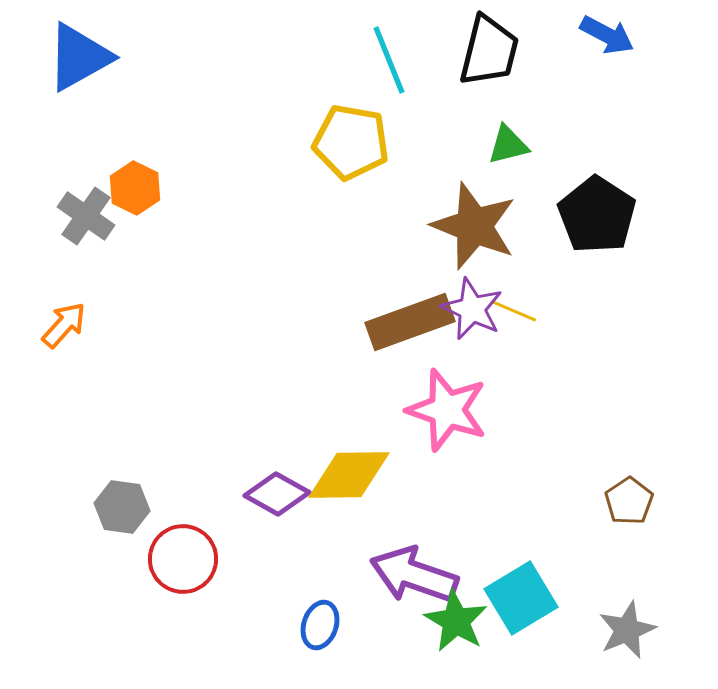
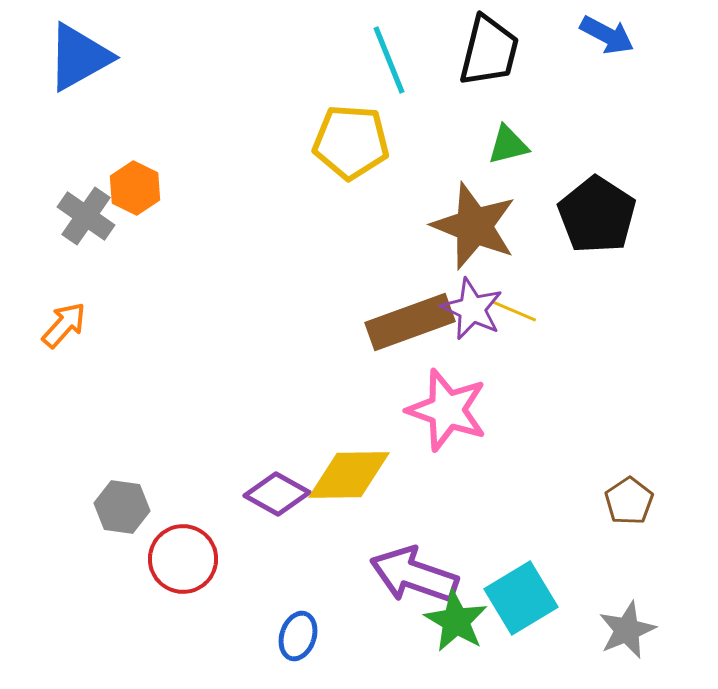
yellow pentagon: rotated 6 degrees counterclockwise
blue ellipse: moved 22 px left, 11 px down
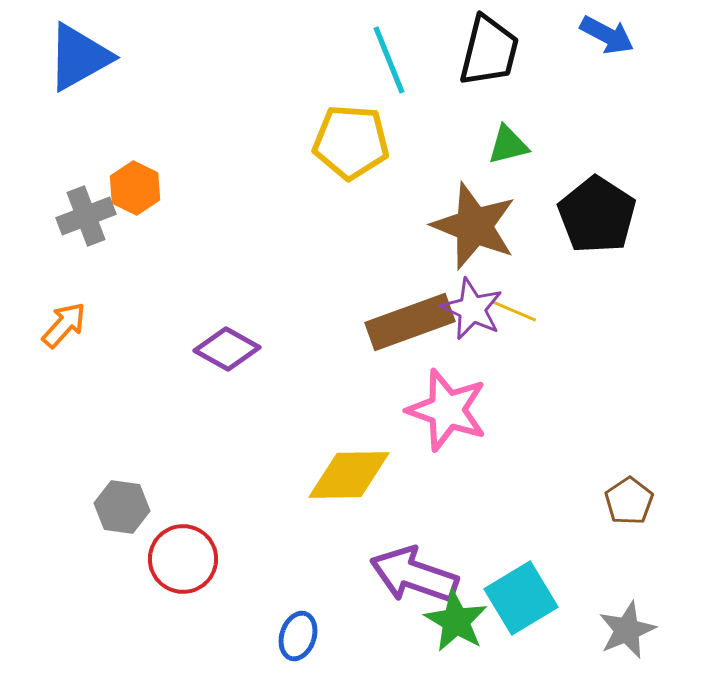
gray cross: rotated 34 degrees clockwise
purple diamond: moved 50 px left, 145 px up
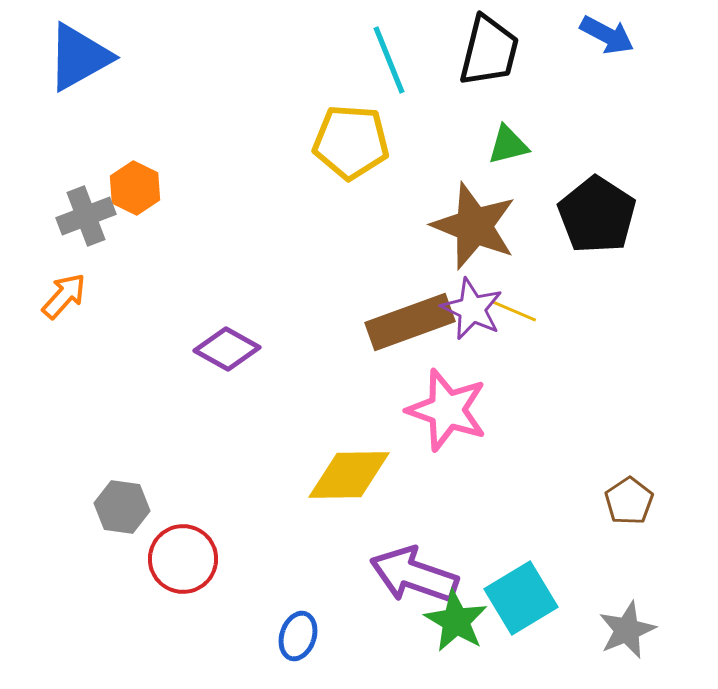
orange arrow: moved 29 px up
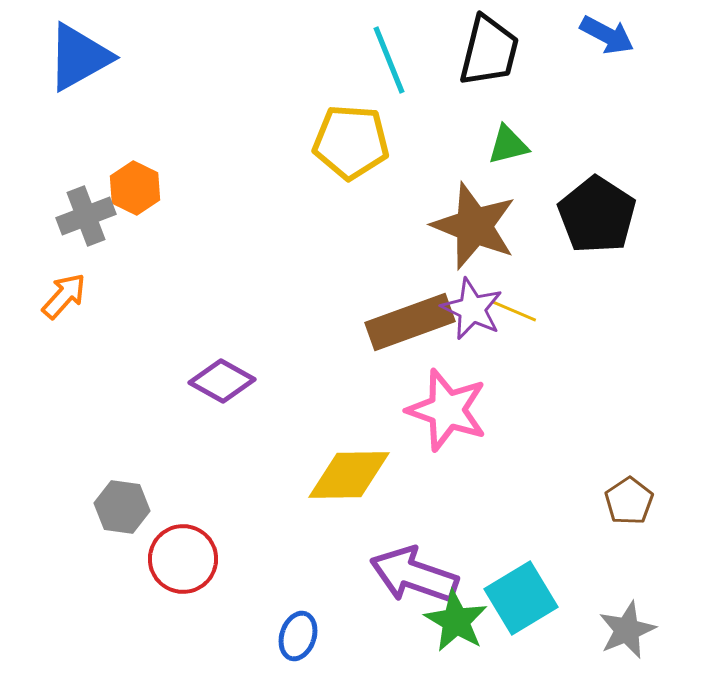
purple diamond: moved 5 px left, 32 px down
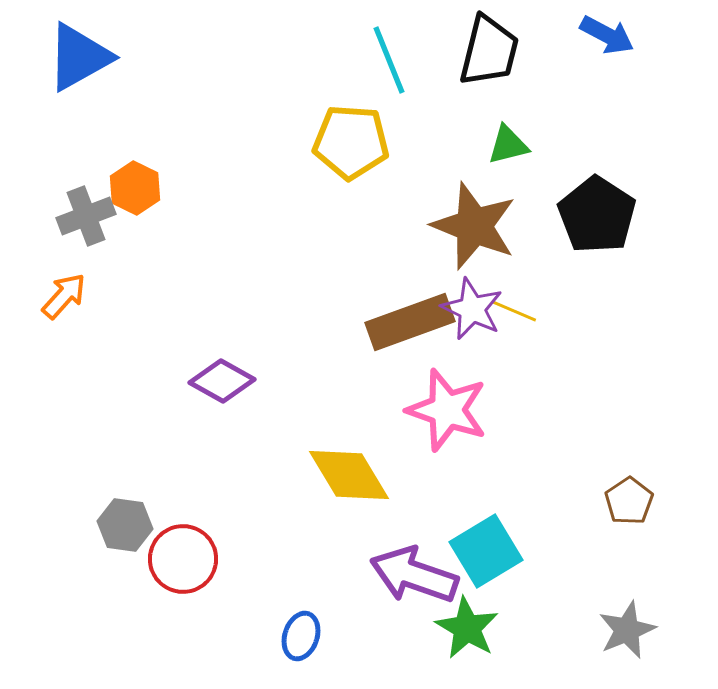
yellow diamond: rotated 60 degrees clockwise
gray hexagon: moved 3 px right, 18 px down
cyan square: moved 35 px left, 47 px up
green star: moved 11 px right, 7 px down
blue ellipse: moved 3 px right
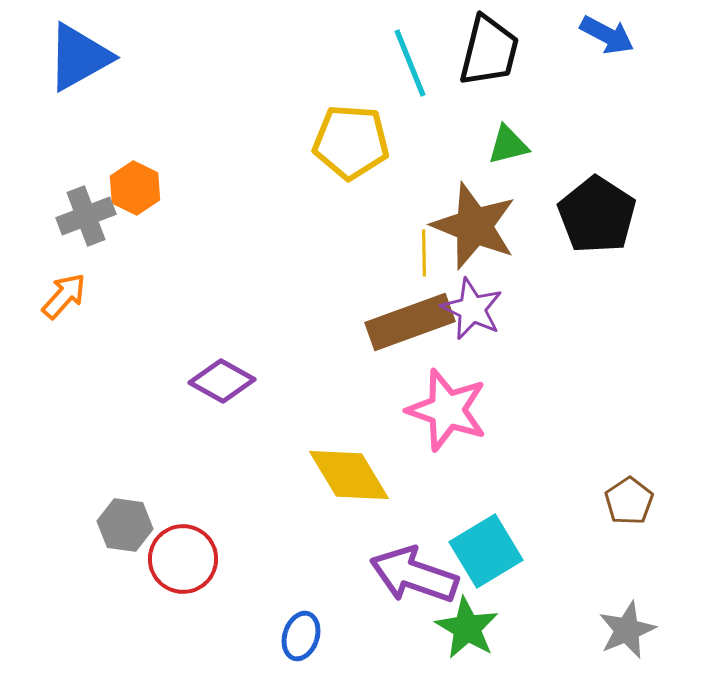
cyan line: moved 21 px right, 3 px down
yellow line: moved 90 px left, 58 px up; rotated 66 degrees clockwise
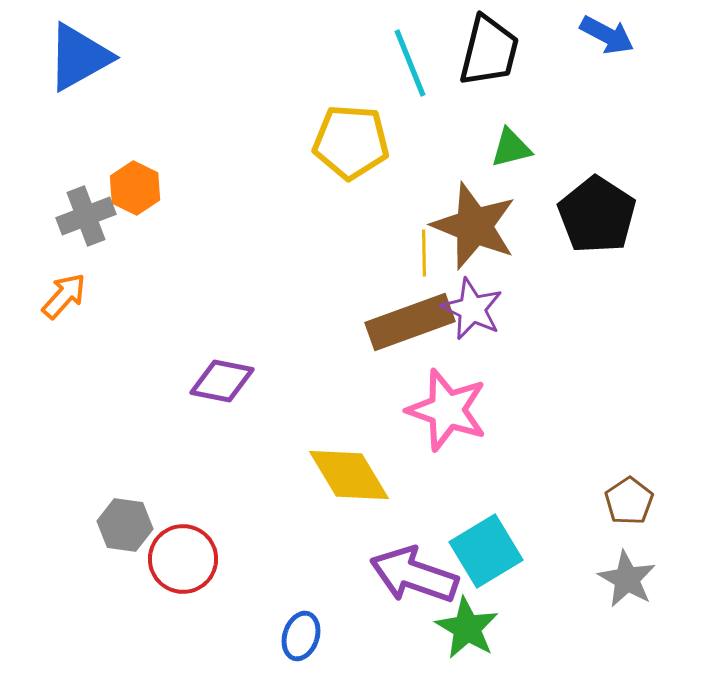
green triangle: moved 3 px right, 3 px down
purple diamond: rotated 18 degrees counterclockwise
gray star: moved 51 px up; rotated 20 degrees counterclockwise
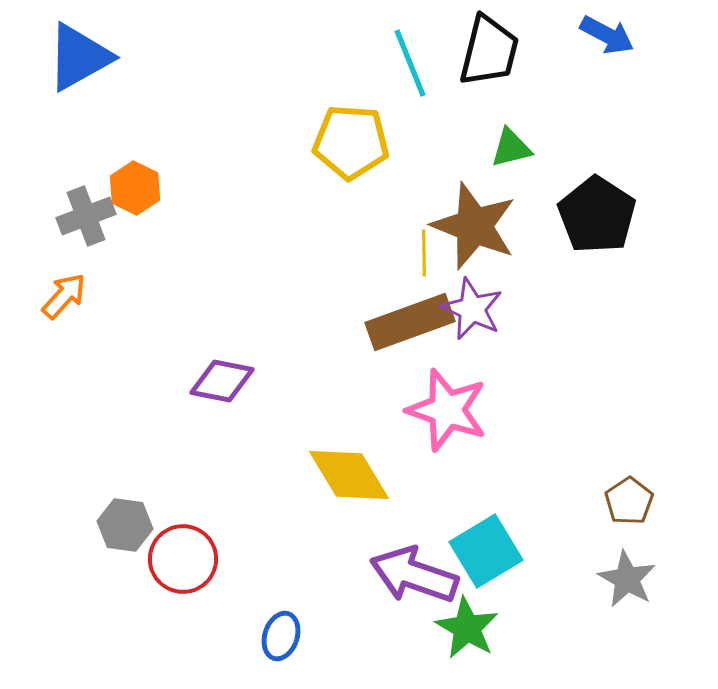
blue ellipse: moved 20 px left
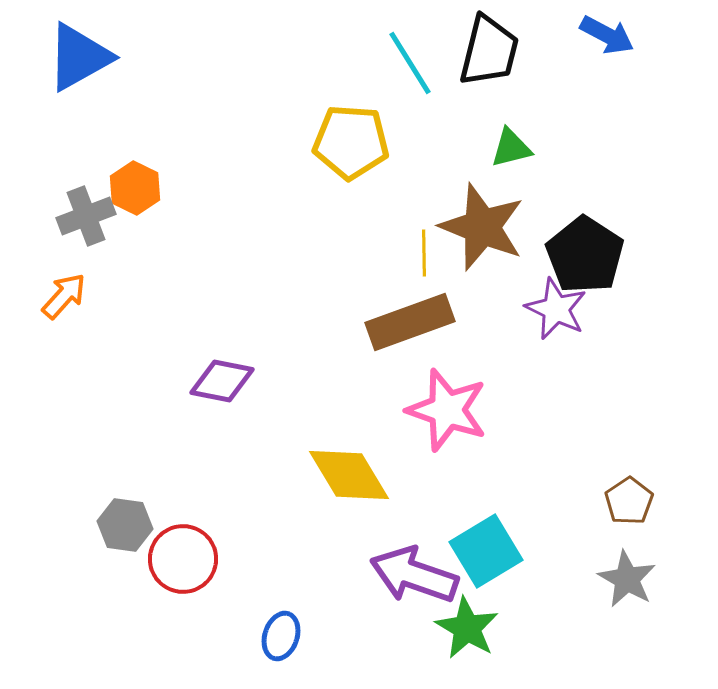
cyan line: rotated 10 degrees counterclockwise
black pentagon: moved 12 px left, 40 px down
brown star: moved 8 px right, 1 px down
purple star: moved 84 px right
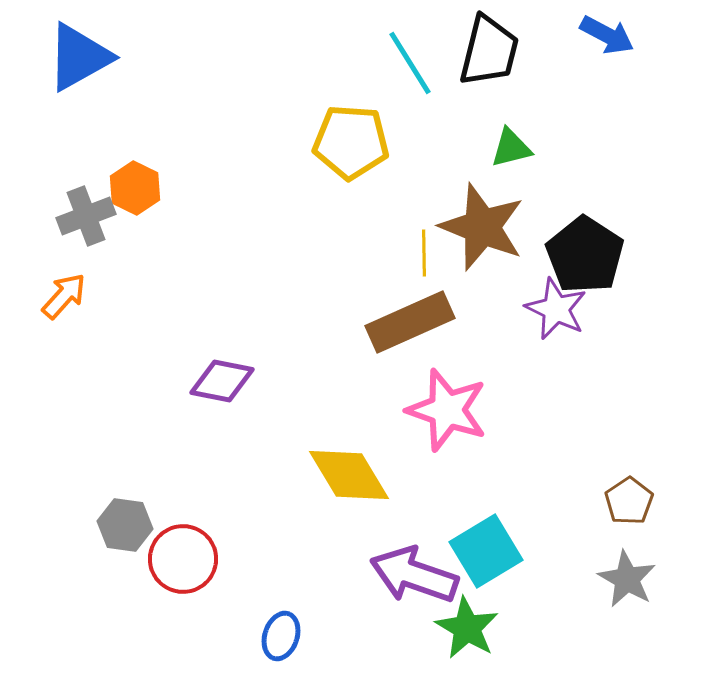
brown rectangle: rotated 4 degrees counterclockwise
